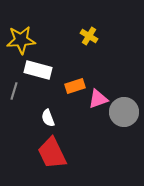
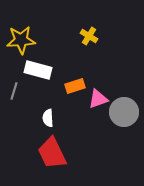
white semicircle: rotated 18 degrees clockwise
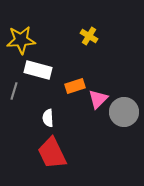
pink triangle: rotated 25 degrees counterclockwise
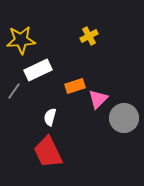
yellow cross: rotated 30 degrees clockwise
white rectangle: rotated 40 degrees counterclockwise
gray line: rotated 18 degrees clockwise
gray circle: moved 6 px down
white semicircle: moved 2 px right, 1 px up; rotated 18 degrees clockwise
red trapezoid: moved 4 px left, 1 px up
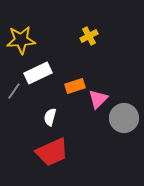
white rectangle: moved 3 px down
red trapezoid: moved 4 px right; rotated 88 degrees counterclockwise
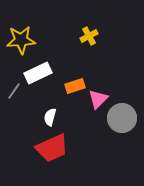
gray circle: moved 2 px left
red trapezoid: moved 4 px up
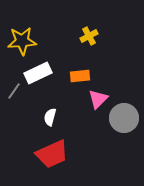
yellow star: moved 1 px right, 1 px down
orange rectangle: moved 5 px right, 10 px up; rotated 12 degrees clockwise
gray circle: moved 2 px right
red trapezoid: moved 6 px down
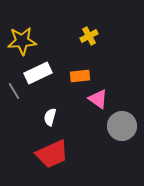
gray line: rotated 66 degrees counterclockwise
pink triangle: rotated 40 degrees counterclockwise
gray circle: moved 2 px left, 8 px down
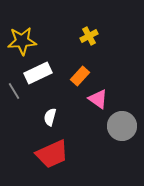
orange rectangle: rotated 42 degrees counterclockwise
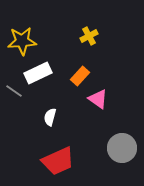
gray line: rotated 24 degrees counterclockwise
gray circle: moved 22 px down
red trapezoid: moved 6 px right, 7 px down
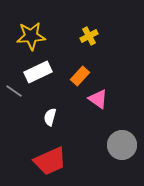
yellow star: moved 9 px right, 5 px up
white rectangle: moved 1 px up
gray circle: moved 3 px up
red trapezoid: moved 8 px left
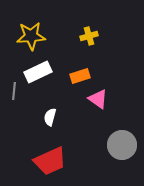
yellow cross: rotated 12 degrees clockwise
orange rectangle: rotated 30 degrees clockwise
gray line: rotated 60 degrees clockwise
